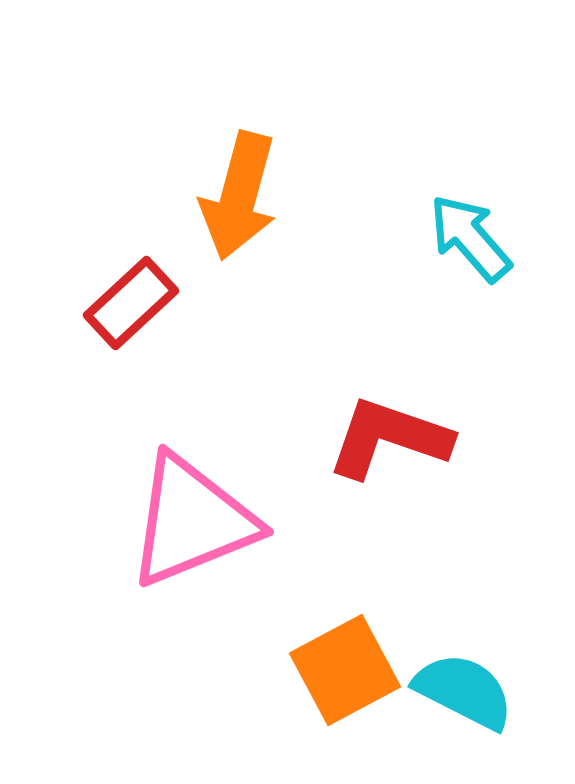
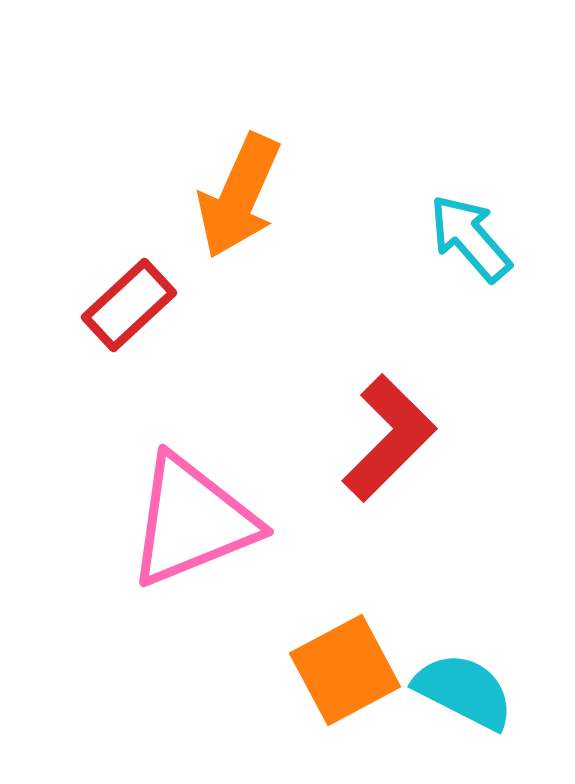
orange arrow: rotated 9 degrees clockwise
red rectangle: moved 2 px left, 2 px down
red L-shape: rotated 116 degrees clockwise
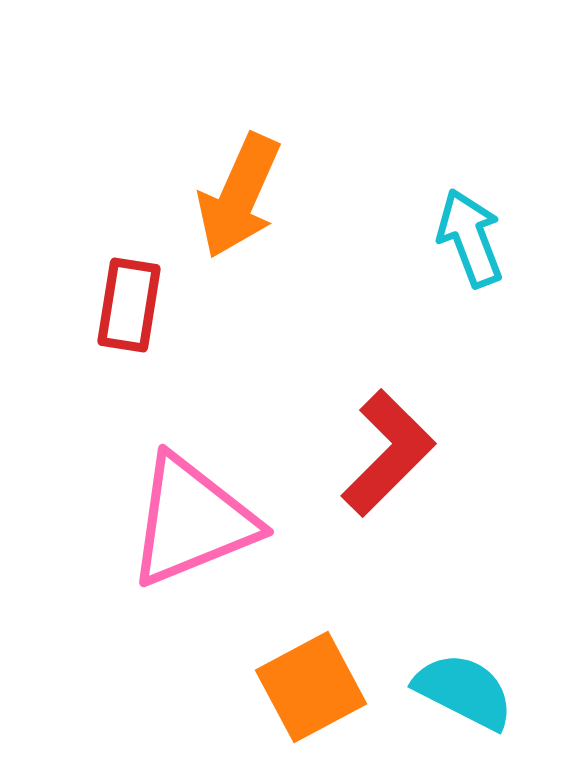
cyan arrow: rotated 20 degrees clockwise
red rectangle: rotated 38 degrees counterclockwise
red L-shape: moved 1 px left, 15 px down
orange square: moved 34 px left, 17 px down
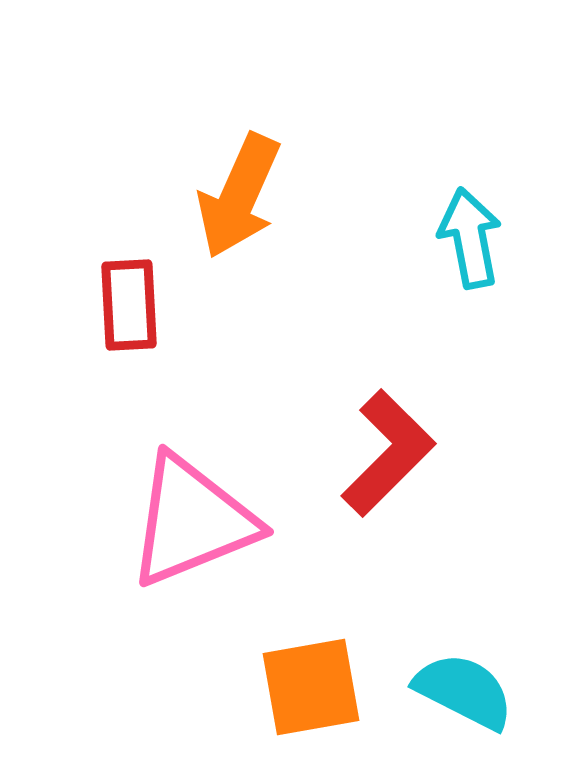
cyan arrow: rotated 10 degrees clockwise
red rectangle: rotated 12 degrees counterclockwise
orange square: rotated 18 degrees clockwise
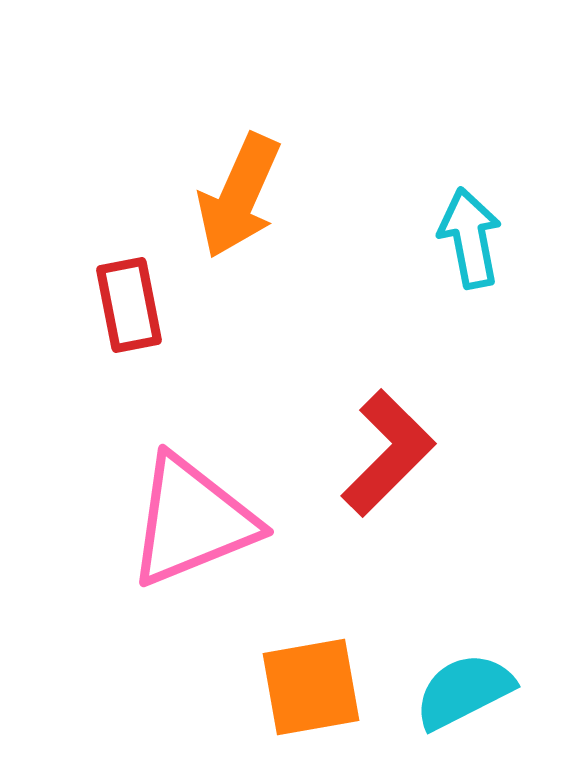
red rectangle: rotated 8 degrees counterclockwise
cyan semicircle: rotated 54 degrees counterclockwise
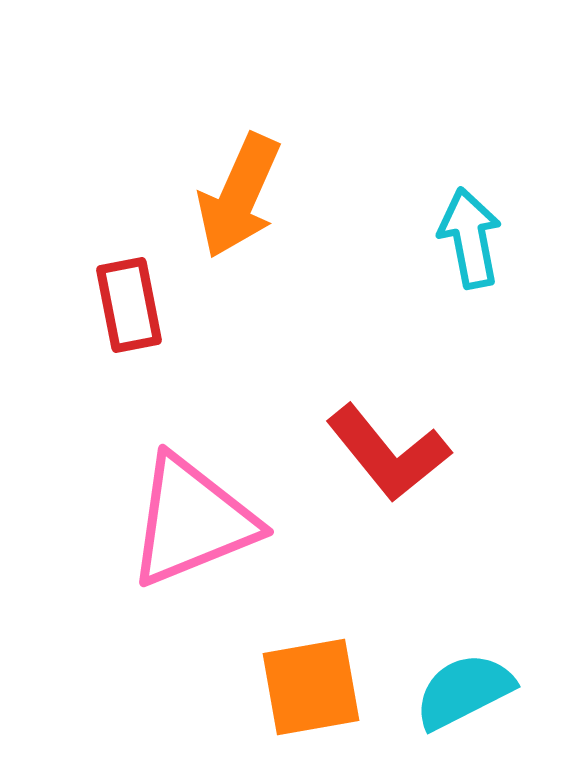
red L-shape: rotated 96 degrees clockwise
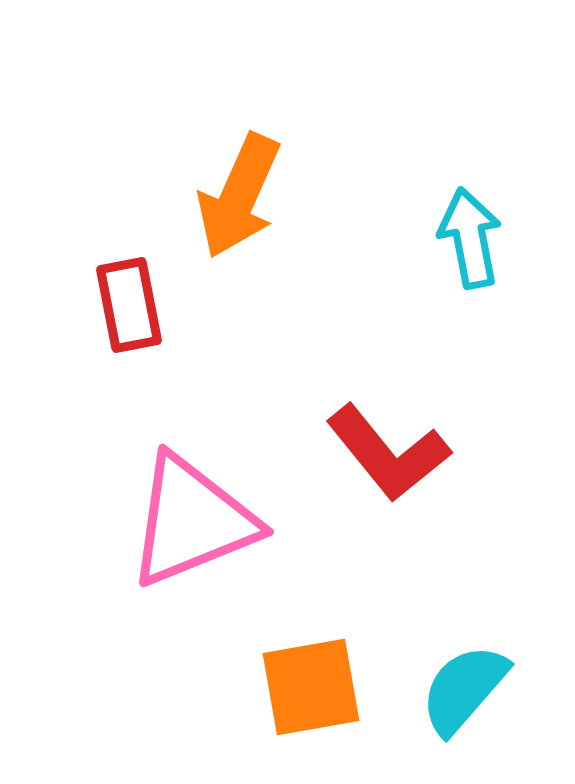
cyan semicircle: moved 2 px up; rotated 22 degrees counterclockwise
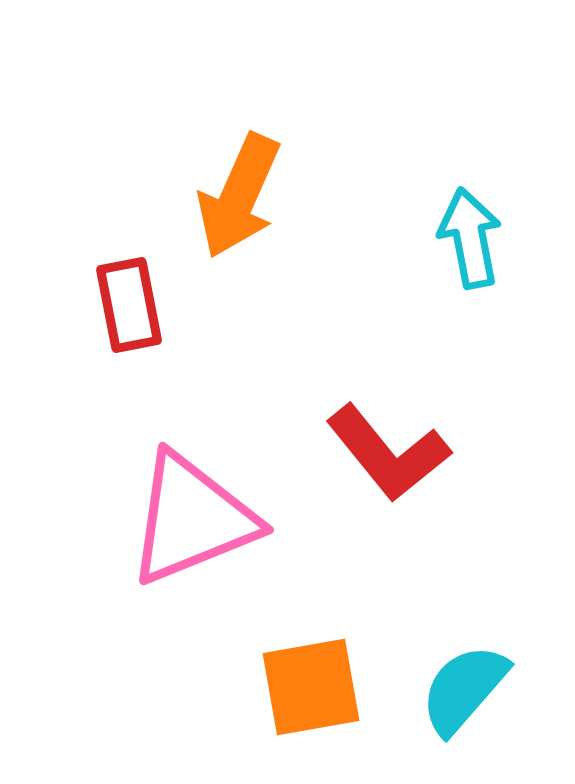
pink triangle: moved 2 px up
